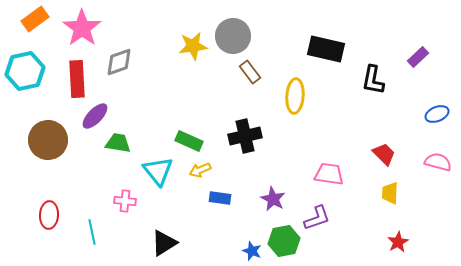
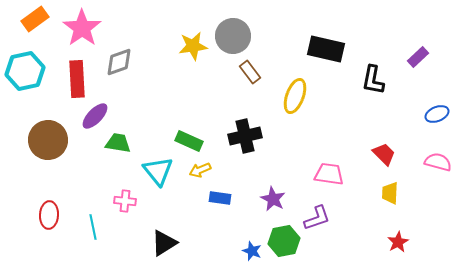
yellow ellipse: rotated 16 degrees clockwise
cyan line: moved 1 px right, 5 px up
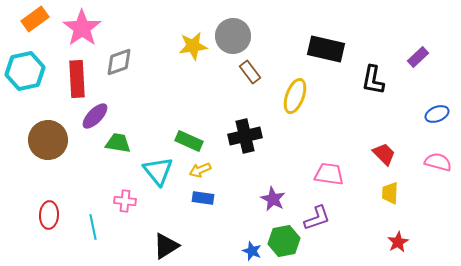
blue rectangle: moved 17 px left
black triangle: moved 2 px right, 3 px down
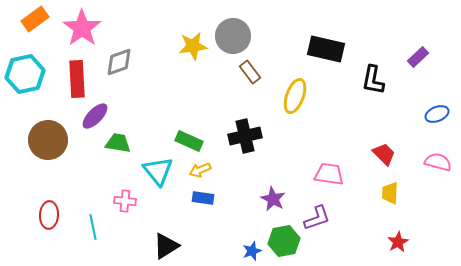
cyan hexagon: moved 3 px down
blue star: rotated 30 degrees clockwise
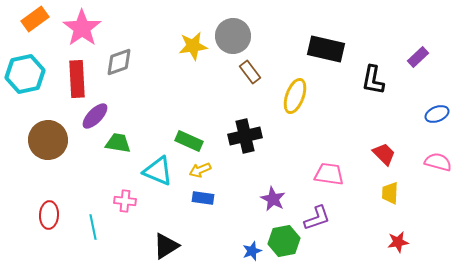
cyan triangle: rotated 28 degrees counterclockwise
red star: rotated 20 degrees clockwise
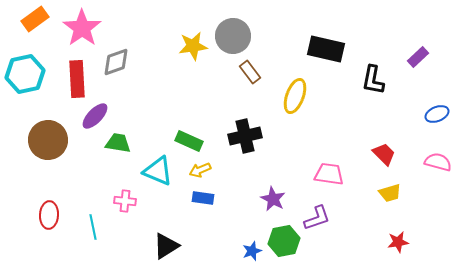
gray diamond: moved 3 px left
yellow trapezoid: rotated 110 degrees counterclockwise
